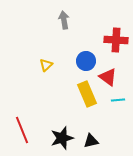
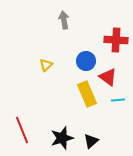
black triangle: rotated 28 degrees counterclockwise
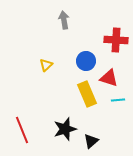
red triangle: moved 1 px right, 1 px down; rotated 18 degrees counterclockwise
black star: moved 3 px right, 9 px up
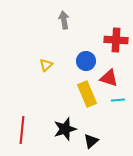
red line: rotated 28 degrees clockwise
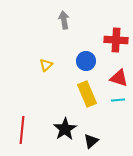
red triangle: moved 10 px right
black star: rotated 15 degrees counterclockwise
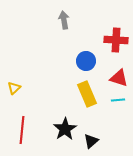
yellow triangle: moved 32 px left, 23 px down
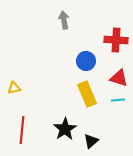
yellow triangle: rotated 32 degrees clockwise
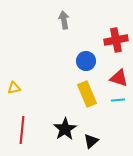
red cross: rotated 15 degrees counterclockwise
